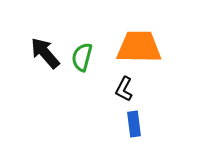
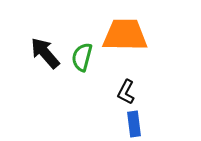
orange trapezoid: moved 14 px left, 12 px up
black L-shape: moved 2 px right, 3 px down
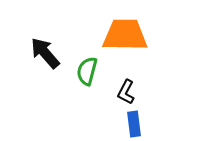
green semicircle: moved 5 px right, 14 px down
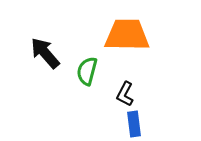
orange trapezoid: moved 2 px right
black L-shape: moved 1 px left, 2 px down
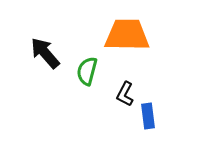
blue rectangle: moved 14 px right, 8 px up
